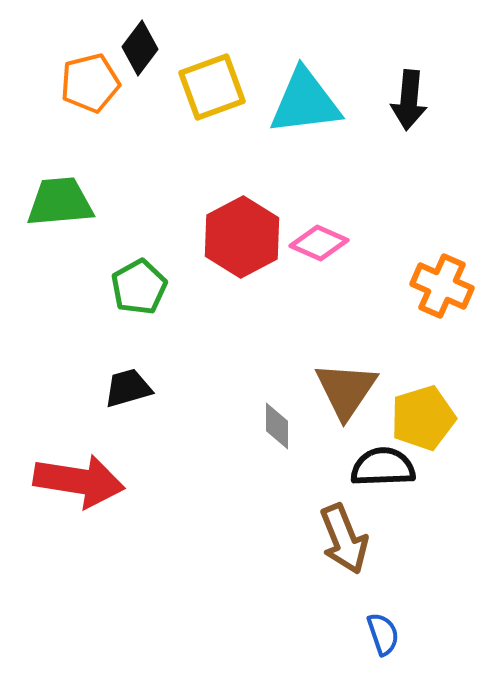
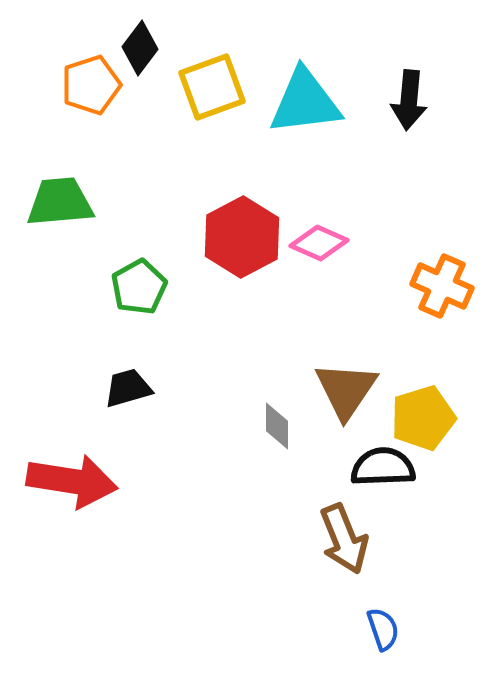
orange pentagon: moved 1 px right, 2 px down; rotated 4 degrees counterclockwise
red arrow: moved 7 px left
blue semicircle: moved 5 px up
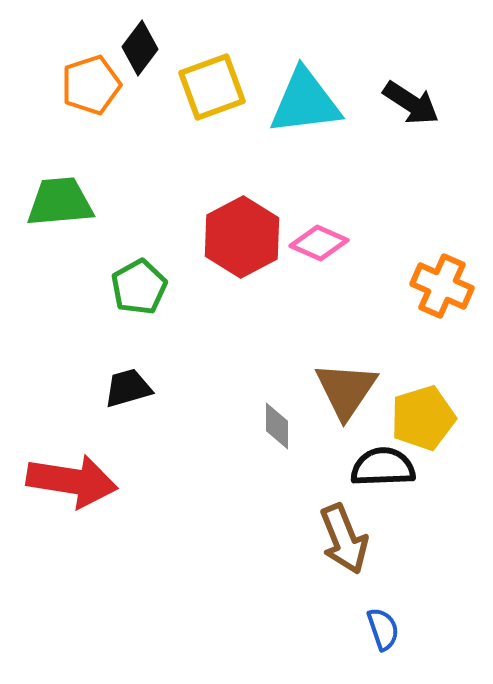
black arrow: moved 2 px right, 3 px down; rotated 62 degrees counterclockwise
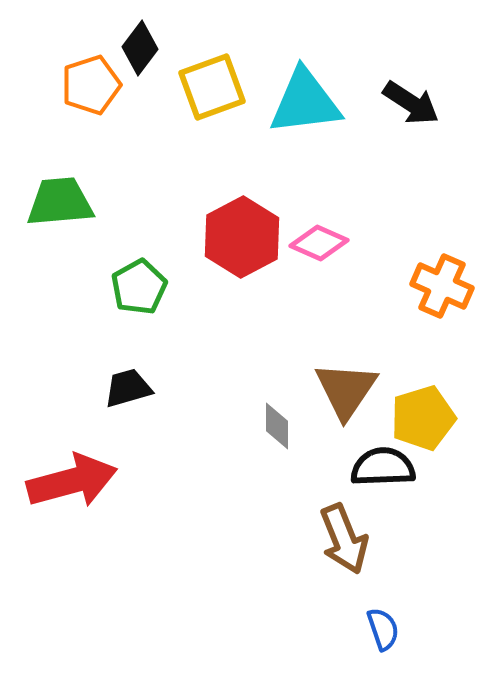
red arrow: rotated 24 degrees counterclockwise
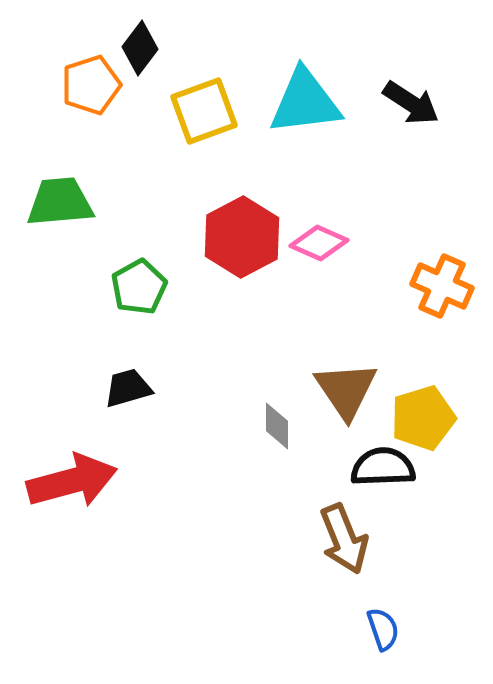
yellow square: moved 8 px left, 24 px down
brown triangle: rotated 8 degrees counterclockwise
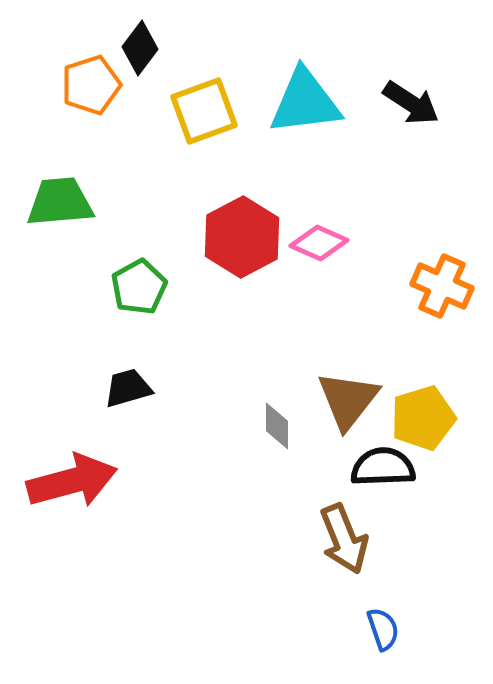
brown triangle: moved 2 px right, 10 px down; rotated 12 degrees clockwise
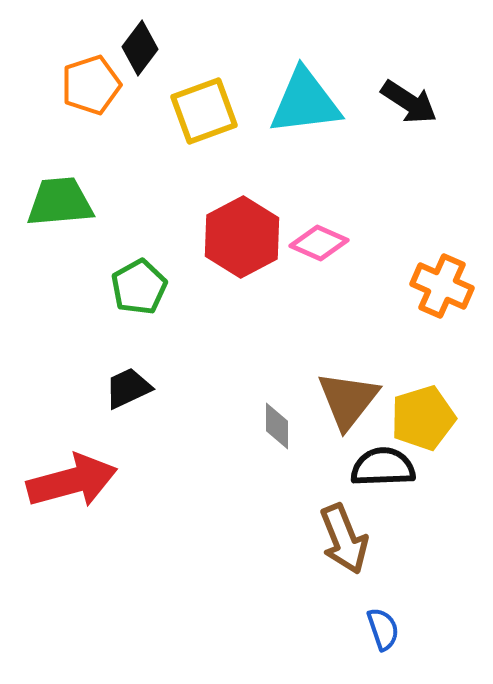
black arrow: moved 2 px left, 1 px up
black trapezoid: rotated 9 degrees counterclockwise
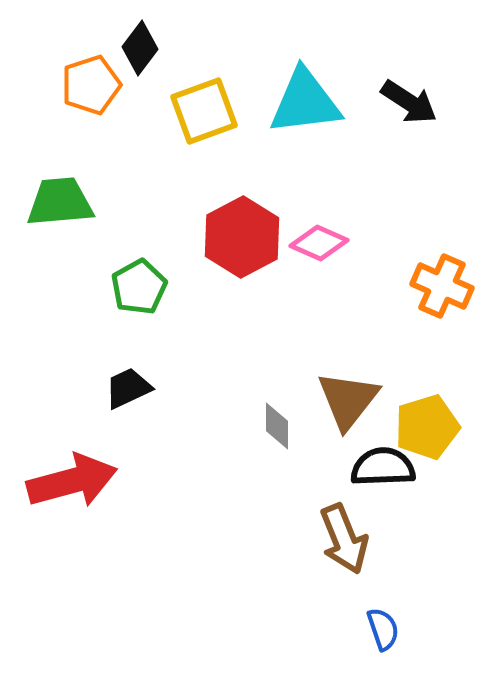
yellow pentagon: moved 4 px right, 9 px down
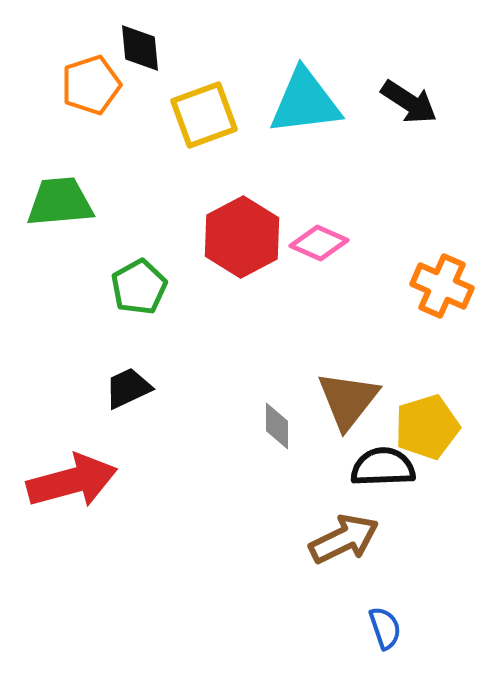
black diamond: rotated 42 degrees counterclockwise
yellow square: moved 4 px down
brown arrow: rotated 94 degrees counterclockwise
blue semicircle: moved 2 px right, 1 px up
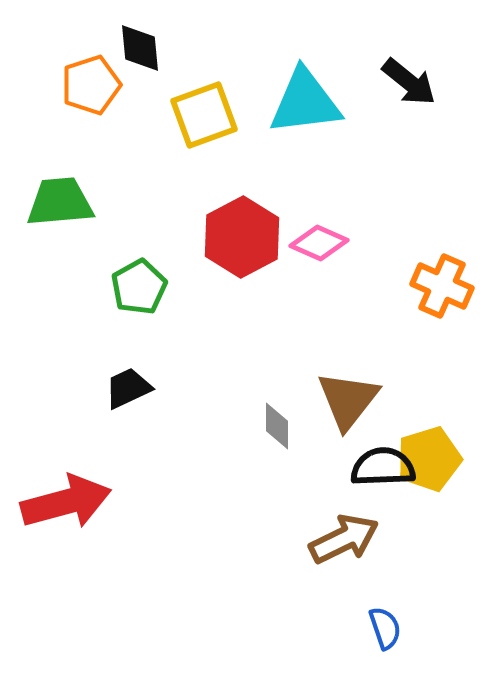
black arrow: moved 20 px up; rotated 6 degrees clockwise
yellow pentagon: moved 2 px right, 32 px down
red arrow: moved 6 px left, 21 px down
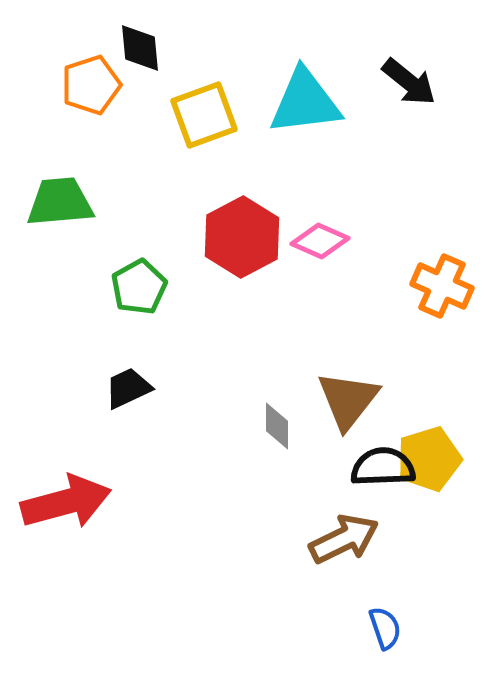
pink diamond: moved 1 px right, 2 px up
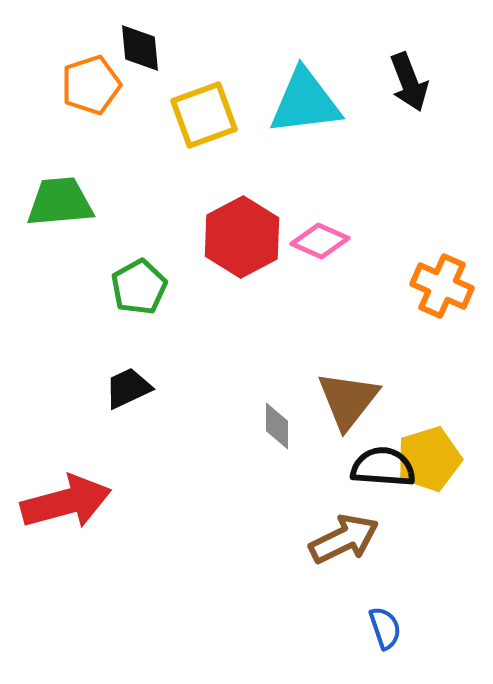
black arrow: rotated 30 degrees clockwise
black semicircle: rotated 6 degrees clockwise
